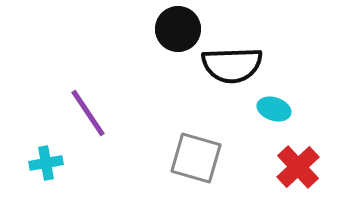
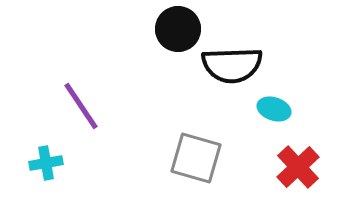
purple line: moved 7 px left, 7 px up
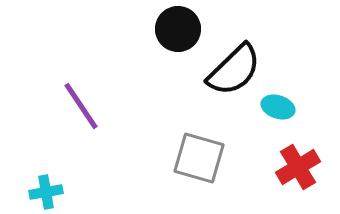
black semicircle: moved 2 px right, 5 px down; rotated 42 degrees counterclockwise
cyan ellipse: moved 4 px right, 2 px up
gray square: moved 3 px right
cyan cross: moved 29 px down
red cross: rotated 12 degrees clockwise
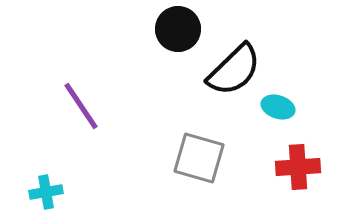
red cross: rotated 27 degrees clockwise
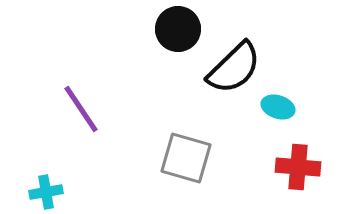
black semicircle: moved 2 px up
purple line: moved 3 px down
gray square: moved 13 px left
red cross: rotated 9 degrees clockwise
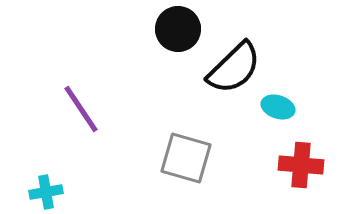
red cross: moved 3 px right, 2 px up
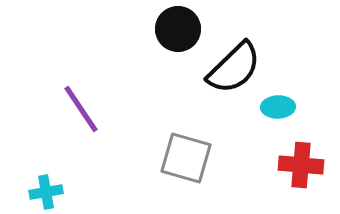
cyan ellipse: rotated 20 degrees counterclockwise
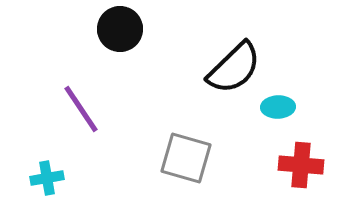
black circle: moved 58 px left
cyan cross: moved 1 px right, 14 px up
